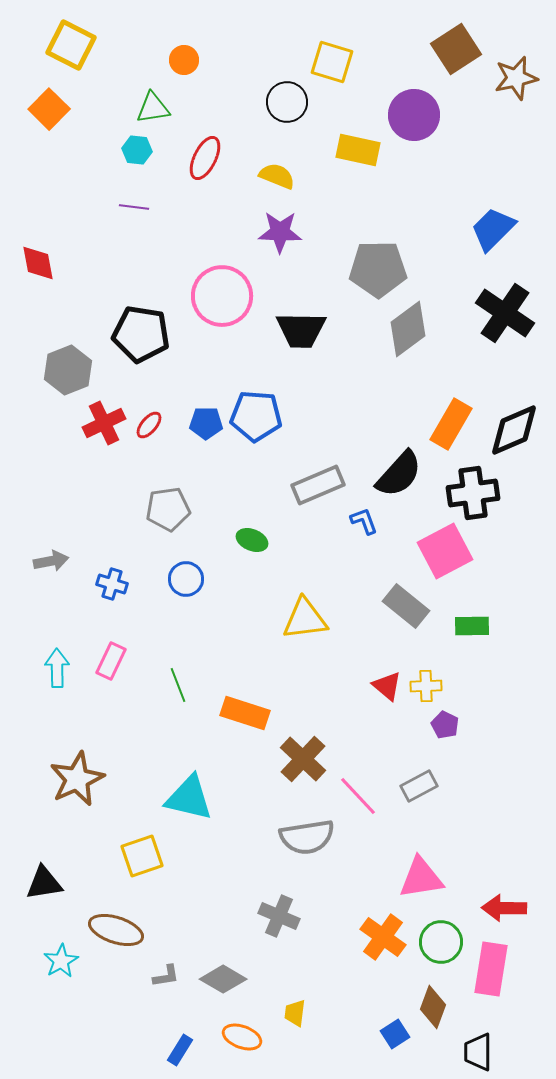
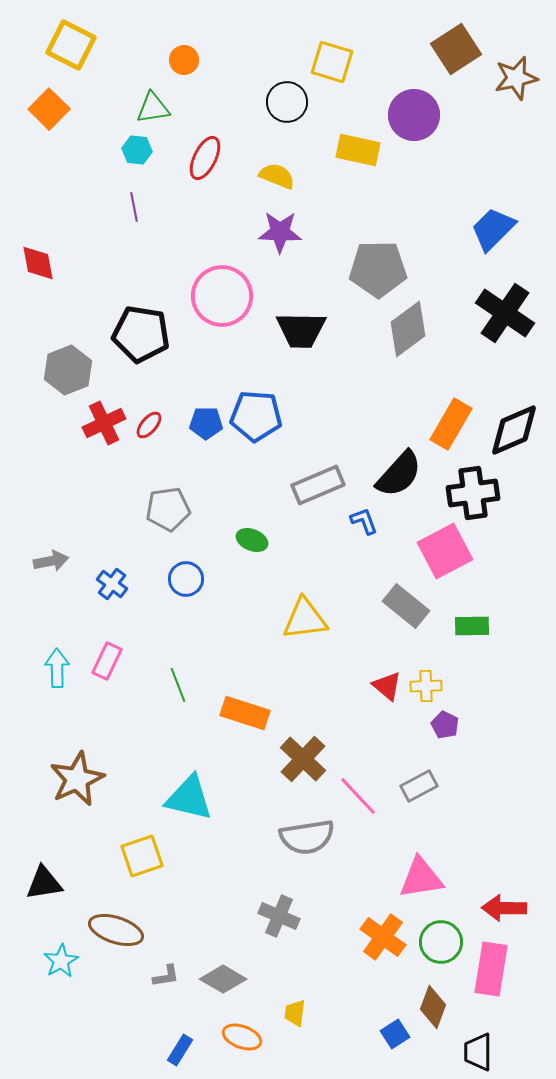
purple line at (134, 207): rotated 72 degrees clockwise
blue cross at (112, 584): rotated 20 degrees clockwise
pink rectangle at (111, 661): moved 4 px left
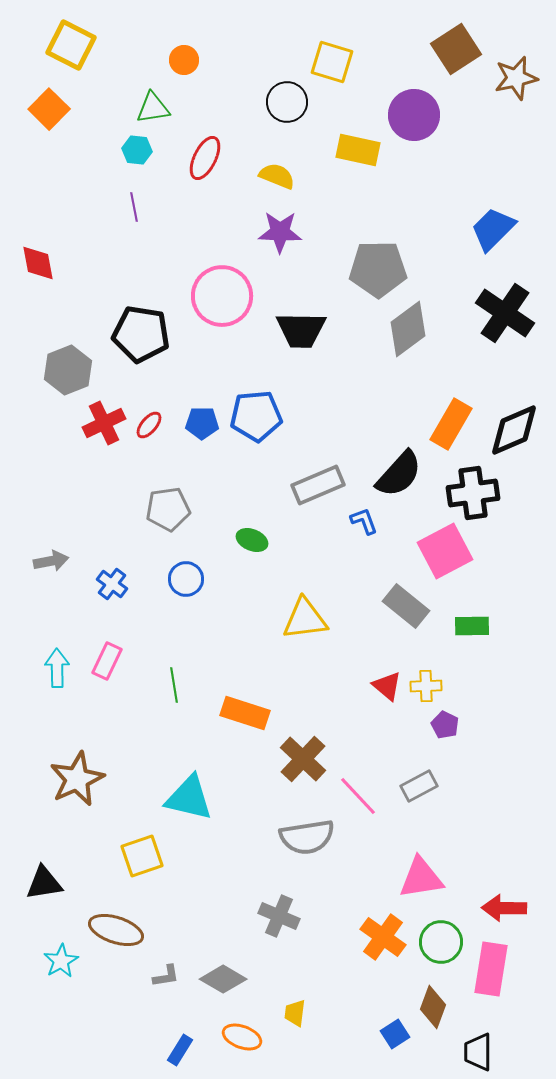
blue pentagon at (256, 416): rotated 9 degrees counterclockwise
blue pentagon at (206, 423): moved 4 px left
green line at (178, 685): moved 4 px left; rotated 12 degrees clockwise
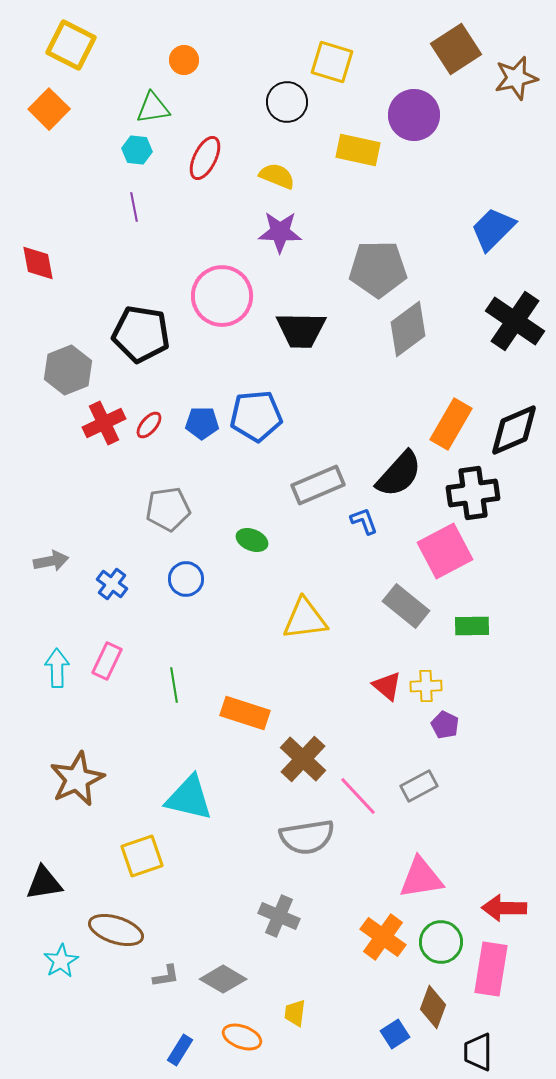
black cross at (505, 313): moved 10 px right, 8 px down
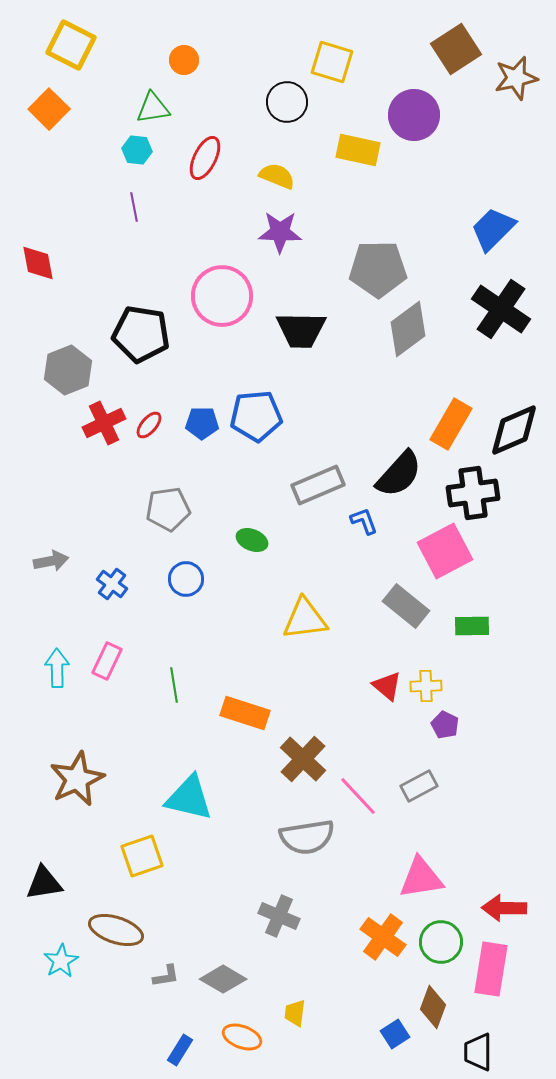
black cross at (515, 321): moved 14 px left, 12 px up
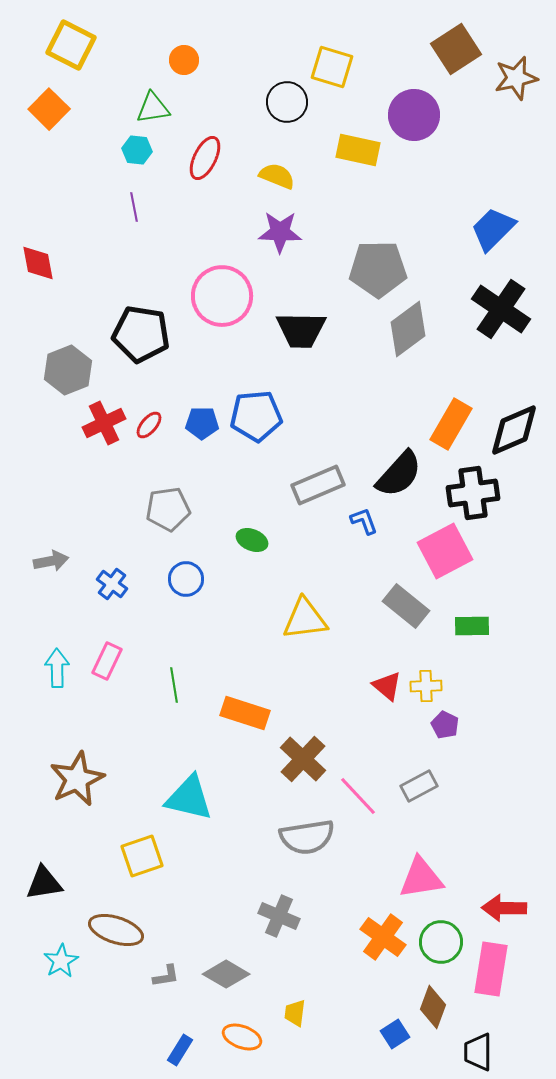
yellow square at (332, 62): moved 5 px down
gray diamond at (223, 979): moved 3 px right, 5 px up
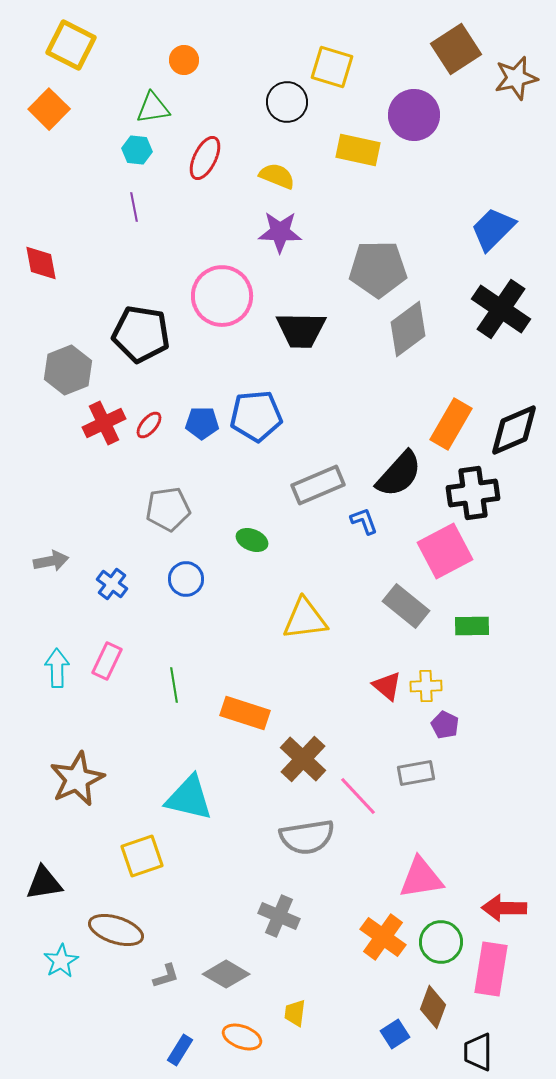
red diamond at (38, 263): moved 3 px right
gray rectangle at (419, 786): moved 3 px left, 13 px up; rotated 18 degrees clockwise
gray L-shape at (166, 976): rotated 8 degrees counterclockwise
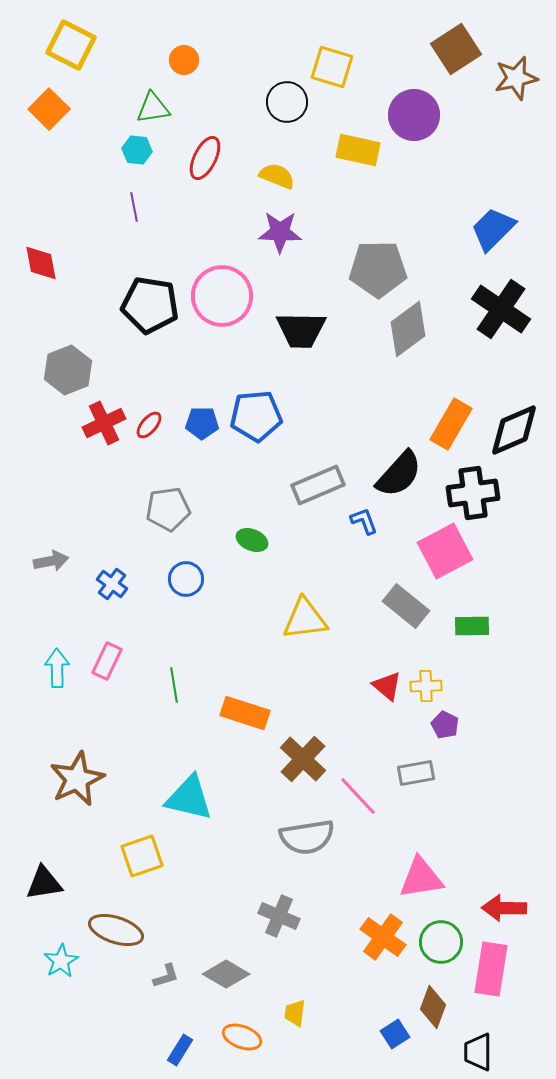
black pentagon at (141, 334): moved 9 px right, 29 px up
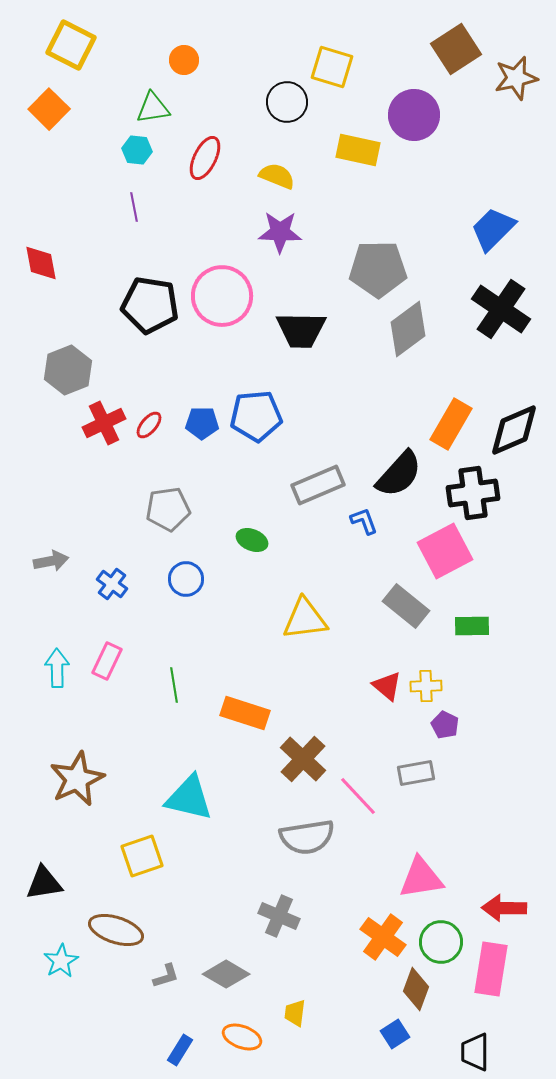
brown diamond at (433, 1007): moved 17 px left, 18 px up
black trapezoid at (478, 1052): moved 3 px left
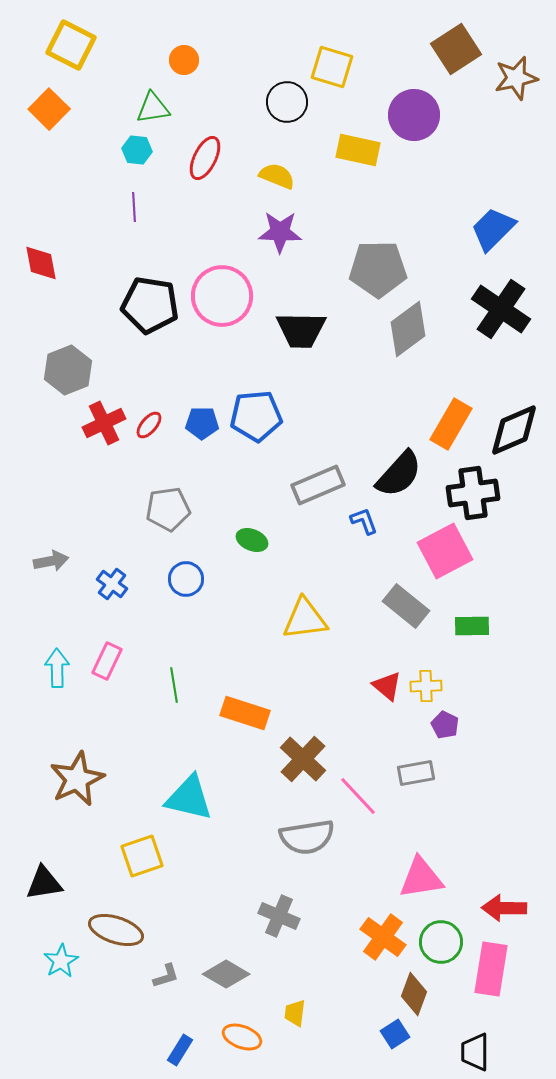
purple line at (134, 207): rotated 8 degrees clockwise
brown diamond at (416, 989): moved 2 px left, 5 px down
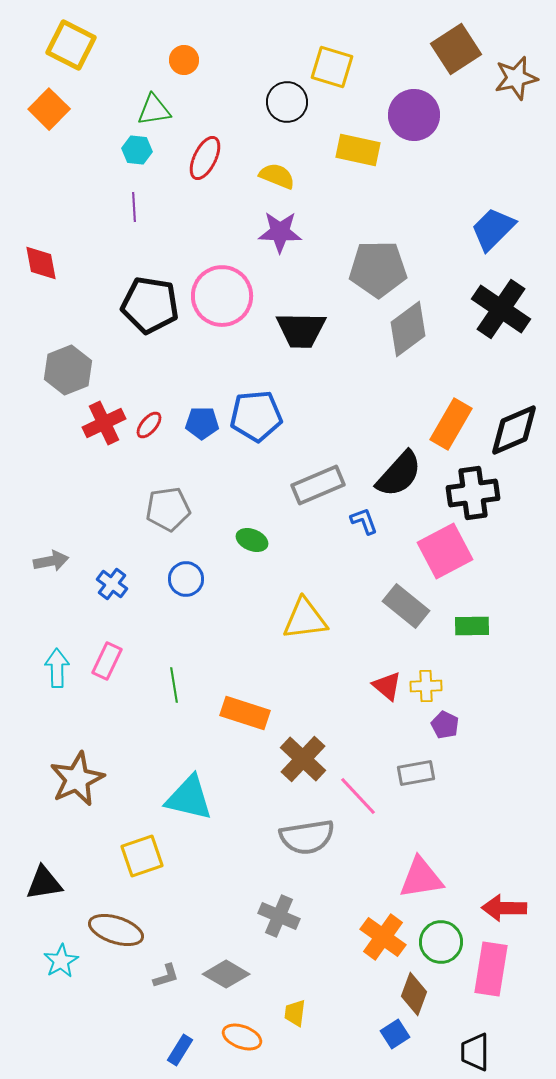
green triangle at (153, 108): moved 1 px right, 2 px down
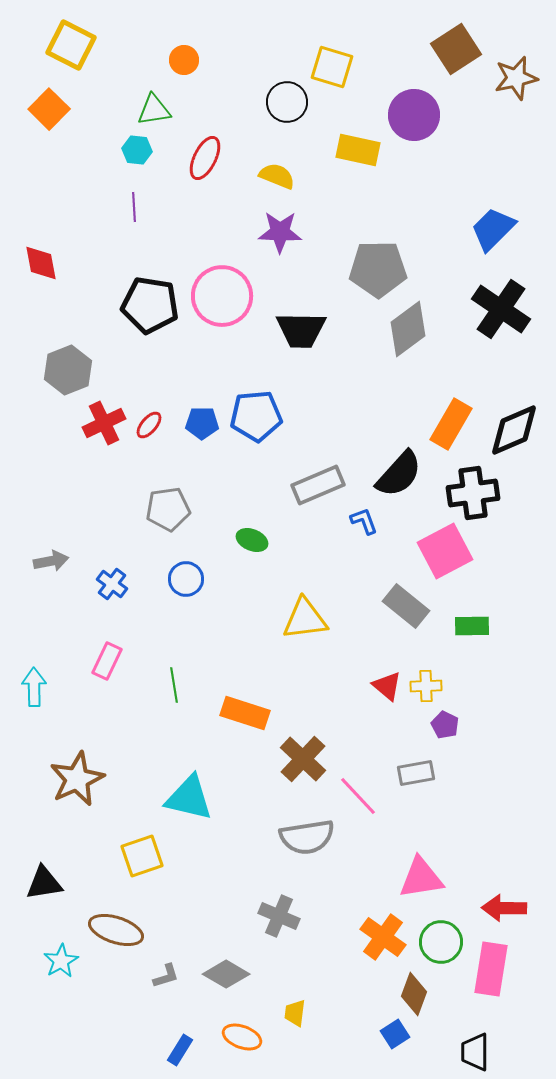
cyan arrow at (57, 668): moved 23 px left, 19 px down
